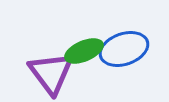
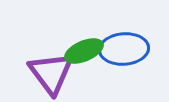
blue ellipse: rotated 15 degrees clockwise
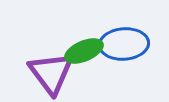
blue ellipse: moved 5 px up
